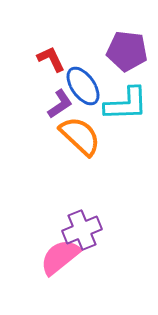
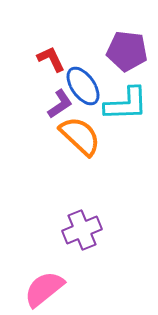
pink semicircle: moved 16 px left, 32 px down
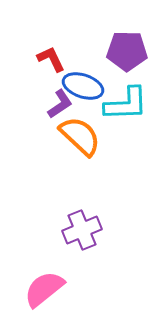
purple pentagon: rotated 6 degrees counterclockwise
blue ellipse: rotated 36 degrees counterclockwise
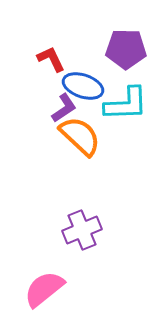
purple pentagon: moved 1 px left, 2 px up
purple L-shape: moved 4 px right, 4 px down
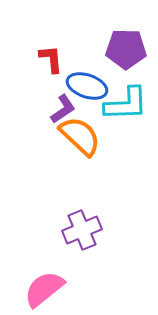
red L-shape: rotated 20 degrees clockwise
blue ellipse: moved 4 px right
purple L-shape: moved 1 px left, 1 px down
